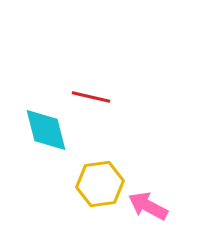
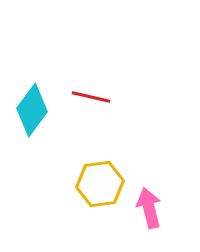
cyan diamond: moved 14 px left, 20 px up; rotated 51 degrees clockwise
pink arrow: moved 1 px right, 2 px down; rotated 48 degrees clockwise
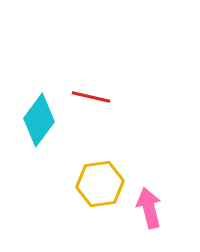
cyan diamond: moved 7 px right, 10 px down
